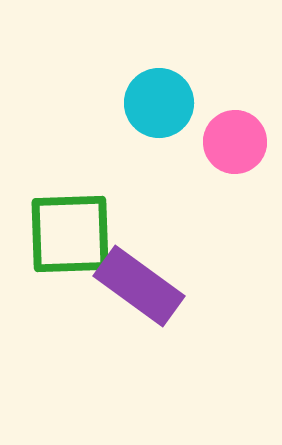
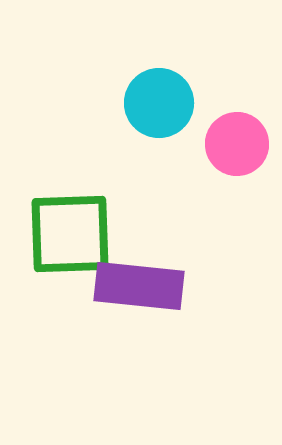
pink circle: moved 2 px right, 2 px down
purple rectangle: rotated 30 degrees counterclockwise
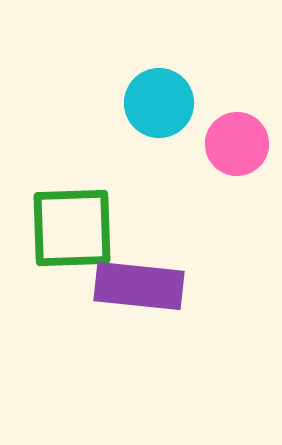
green square: moved 2 px right, 6 px up
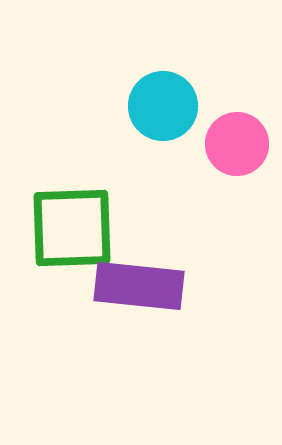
cyan circle: moved 4 px right, 3 px down
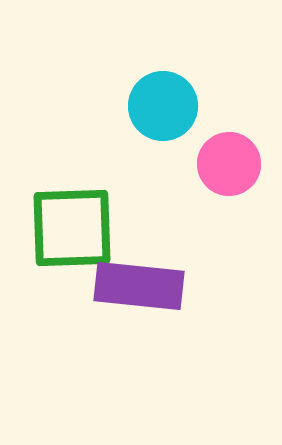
pink circle: moved 8 px left, 20 px down
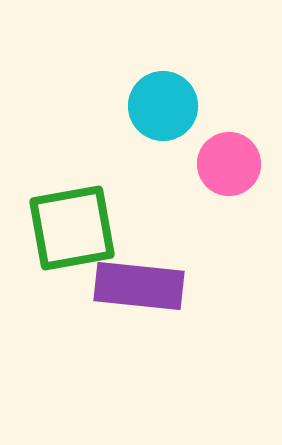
green square: rotated 8 degrees counterclockwise
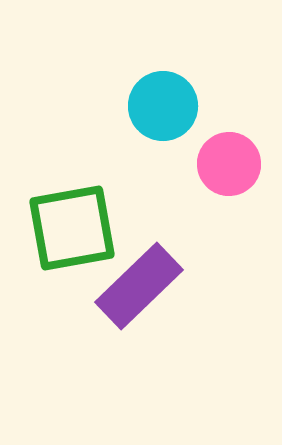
purple rectangle: rotated 50 degrees counterclockwise
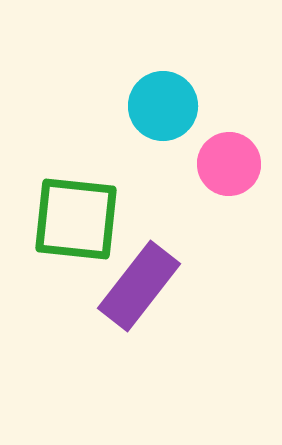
green square: moved 4 px right, 9 px up; rotated 16 degrees clockwise
purple rectangle: rotated 8 degrees counterclockwise
